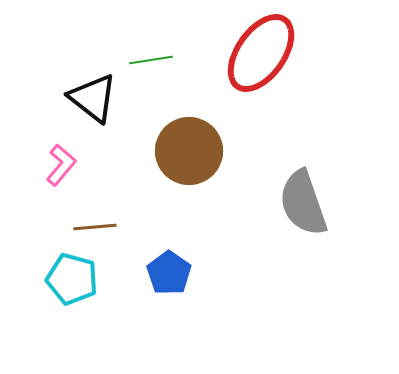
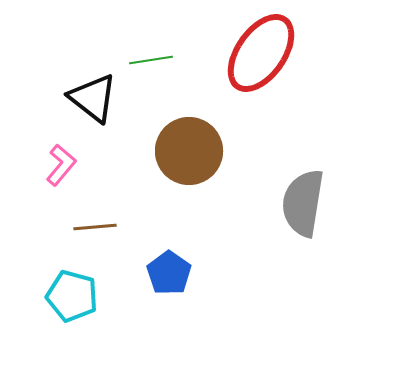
gray semicircle: rotated 28 degrees clockwise
cyan pentagon: moved 17 px down
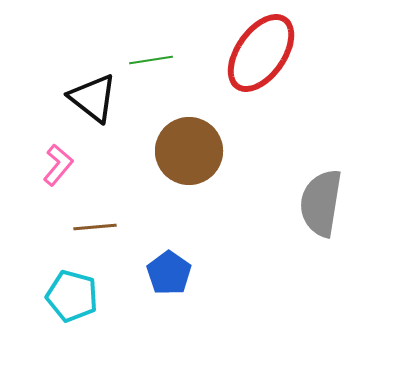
pink L-shape: moved 3 px left
gray semicircle: moved 18 px right
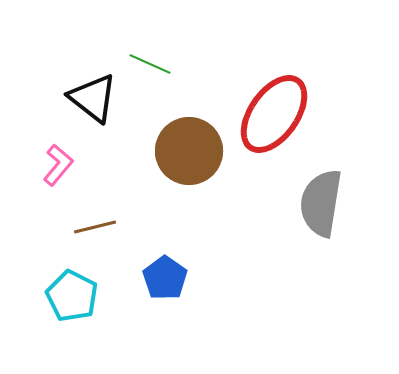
red ellipse: moved 13 px right, 61 px down
green line: moved 1 px left, 4 px down; rotated 33 degrees clockwise
brown line: rotated 9 degrees counterclockwise
blue pentagon: moved 4 px left, 5 px down
cyan pentagon: rotated 12 degrees clockwise
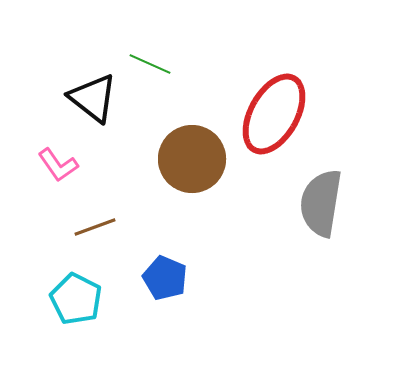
red ellipse: rotated 6 degrees counterclockwise
brown circle: moved 3 px right, 8 px down
pink L-shape: rotated 105 degrees clockwise
brown line: rotated 6 degrees counterclockwise
blue pentagon: rotated 12 degrees counterclockwise
cyan pentagon: moved 4 px right, 3 px down
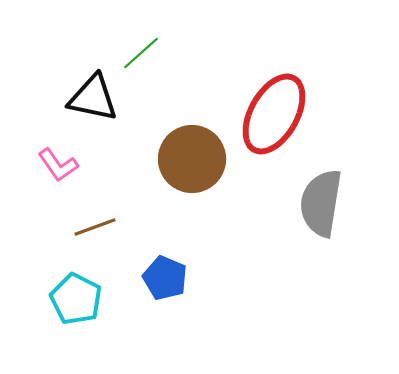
green line: moved 9 px left, 11 px up; rotated 66 degrees counterclockwise
black triangle: rotated 26 degrees counterclockwise
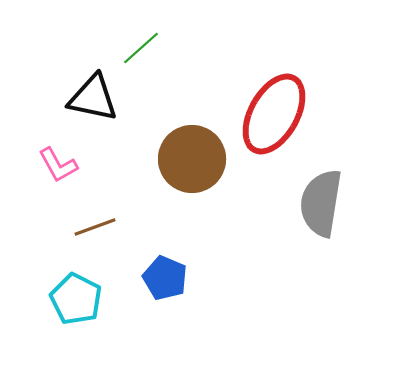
green line: moved 5 px up
pink L-shape: rotated 6 degrees clockwise
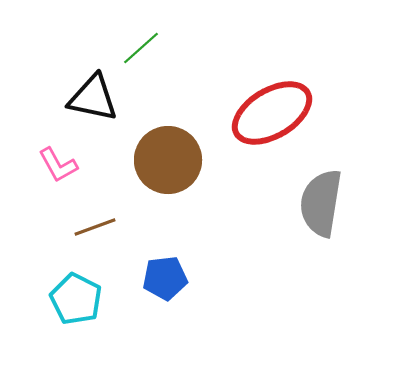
red ellipse: moved 2 px left, 1 px up; rotated 30 degrees clockwise
brown circle: moved 24 px left, 1 px down
blue pentagon: rotated 30 degrees counterclockwise
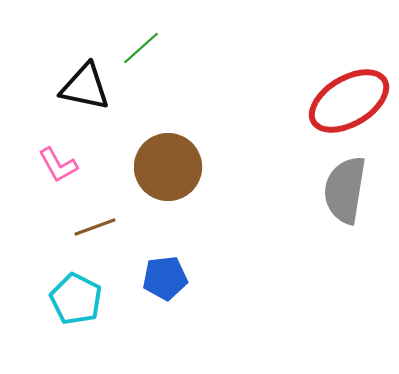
black triangle: moved 8 px left, 11 px up
red ellipse: moved 77 px right, 12 px up
brown circle: moved 7 px down
gray semicircle: moved 24 px right, 13 px up
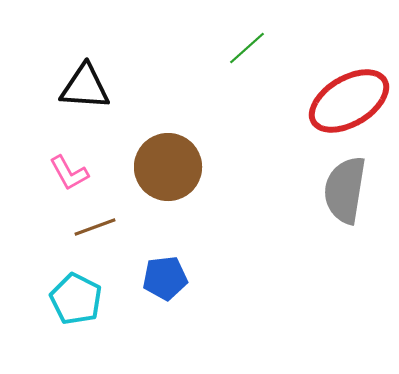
green line: moved 106 px right
black triangle: rotated 8 degrees counterclockwise
pink L-shape: moved 11 px right, 8 px down
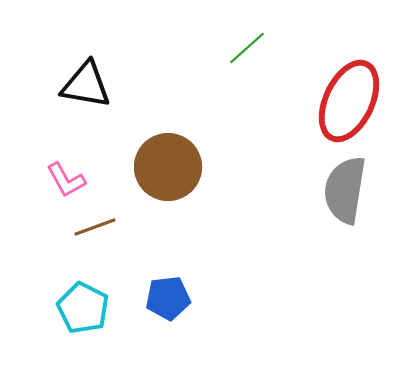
black triangle: moved 1 px right, 2 px up; rotated 6 degrees clockwise
red ellipse: rotated 34 degrees counterclockwise
pink L-shape: moved 3 px left, 7 px down
blue pentagon: moved 3 px right, 20 px down
cyan pentagon: moved 7 px right, 9 px down
